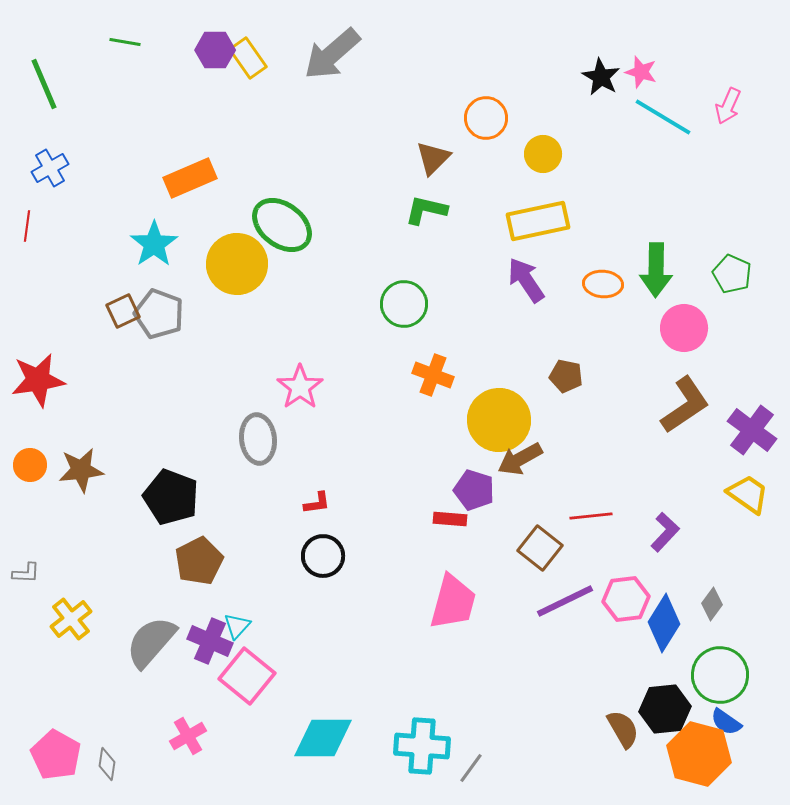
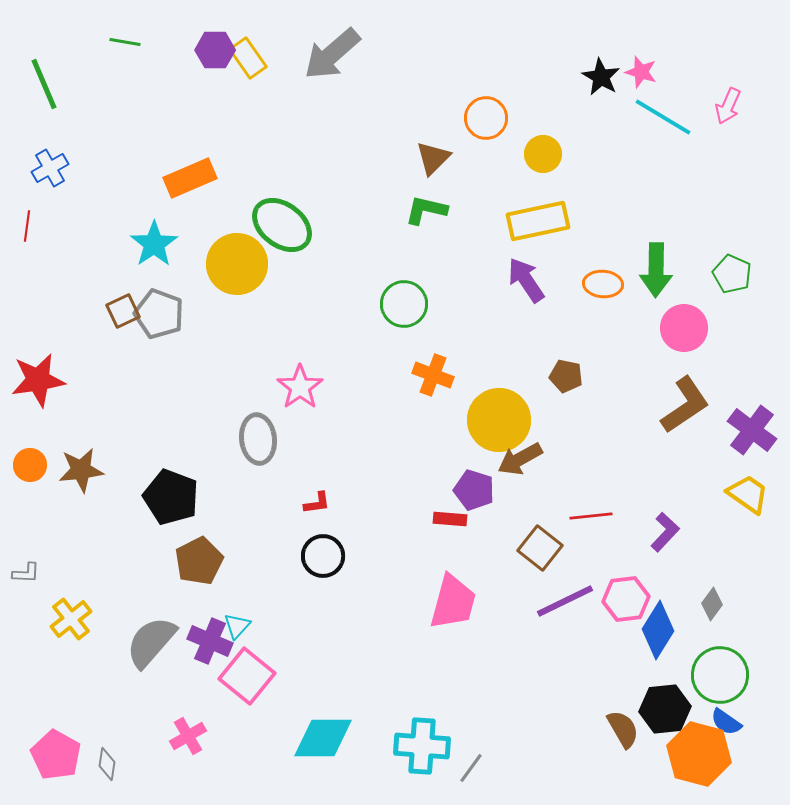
blue diamond at (664, 623): moved 6 px left, 7 px down
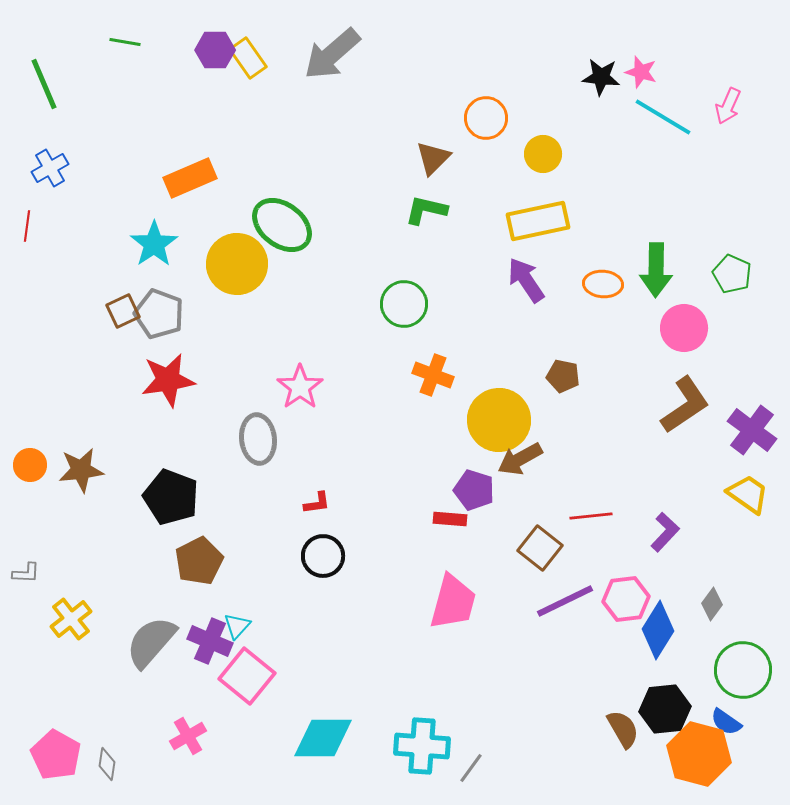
black star at (601, 77): rotated 24 degrees counterclockwise
brown pentagon at (566, 376): moved 3 px left
red star at (38, 380): moved 130 px right
green circle at (720, 675): moved 23 px right, 5 px up
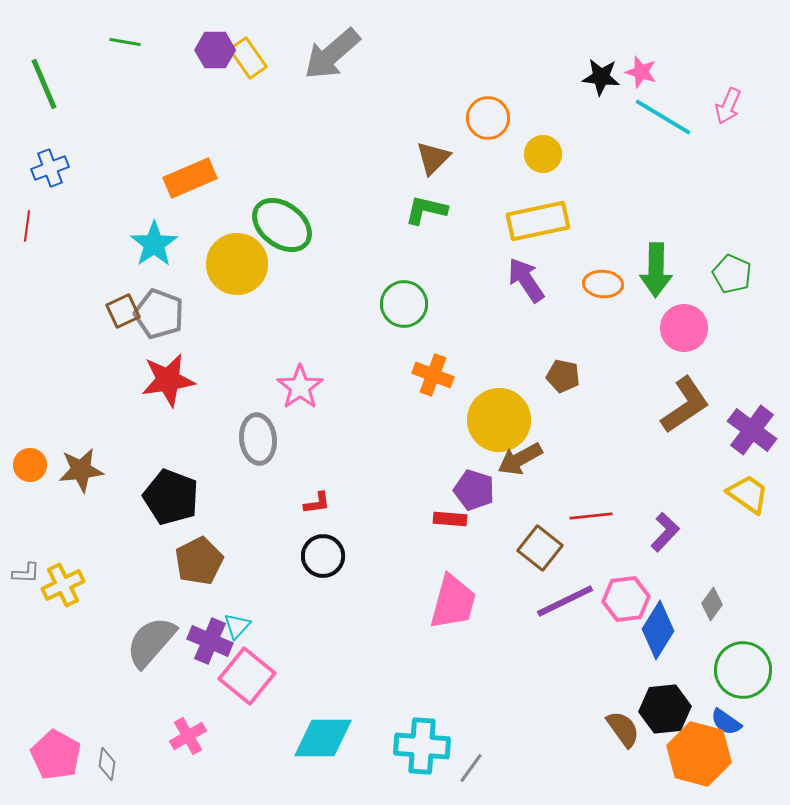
orange circle at (486, 118): moved 2 px right
blue cross at (50, 168): rotated 9 degrees clockwise
yellow cross at (71, 619): moved 8 px left, 34 px up; rotated 12 degrees clockwise
brown semicircle at (623, 729): rotated 6 degrees counterclockwise
